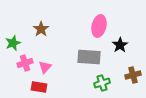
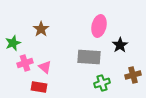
pink triangle: rotated 32 degrees counterclockwise
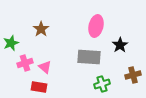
pink ellipse: moved 3 px left
green star: moved 2 px left
green cross: moved 1 px down
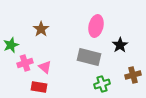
green star: moved 2 px down
gray rectangle: rotated 10 degrees clockwise
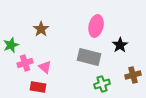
red rectangle: moved 1 px left
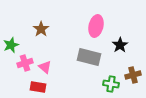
green cross: moved 9 px right; rotated 28 degrees clockwise
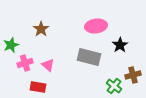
pink ellipse: rotated 70 degrees clockwise
pink triangle: moved 3 px right, 2 px up
green cross: moved 3 px right, 2 px down; rotated 28 degrees clockwise
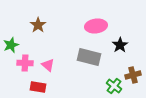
brown star: moved 3 px left, 4 px up
pink cross: rotated 21 degrees clockwise
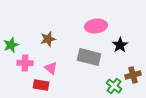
brown star: moved 10 px right, 14 px down; rotated 21 degrees clockwise
pink triangle: moved 3 px right, 3 px down
red rectangle: moved 3 px right, 2 px up
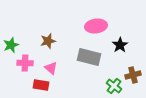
brown star: moved 2 px down
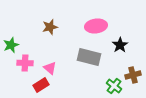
brown star: moved 2 px right, 14 px up
pink triangle: moved 1 px left
red rectangle: rotated 42 degrees counterclockwise
